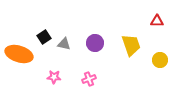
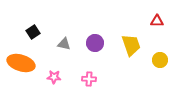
black square: moved 11 px left, 5 px up
orange ellipse: moved 2 px right, 9 px down
pink cross: rotated 24 degrees clockwise
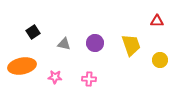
orange ellipse: moved 1 px right, 3 px down; rotated 28 degrees counterclockwise
pink star: moved 1 px right
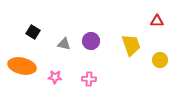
black square: rotated 24 degrees counterclockwise
purple circle: moved 4 px left, 2 px up
orange ellipse: rotated 24 degrees clockwise
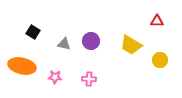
yellow trapezoid: rotated 140 degrees clockwise
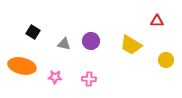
yellow circle: moved 6 px right
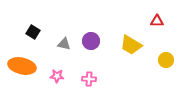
pink star: moved 2 px right, 1 px up
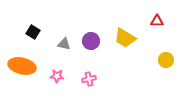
yellow trapezoid: moved 6 px left, 7 px up
pink cross: rotated 16 degrees counterclockwise
